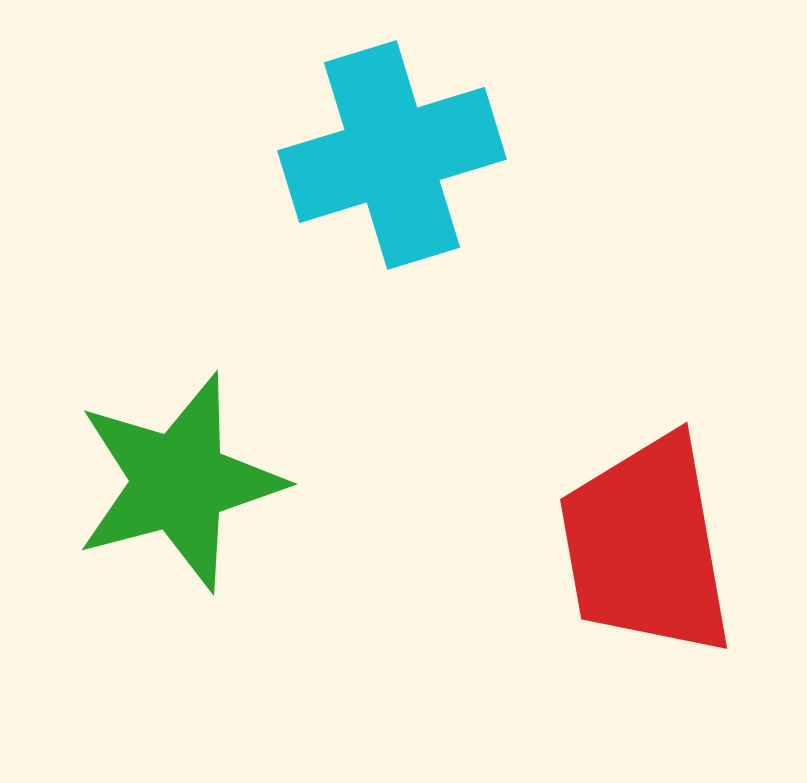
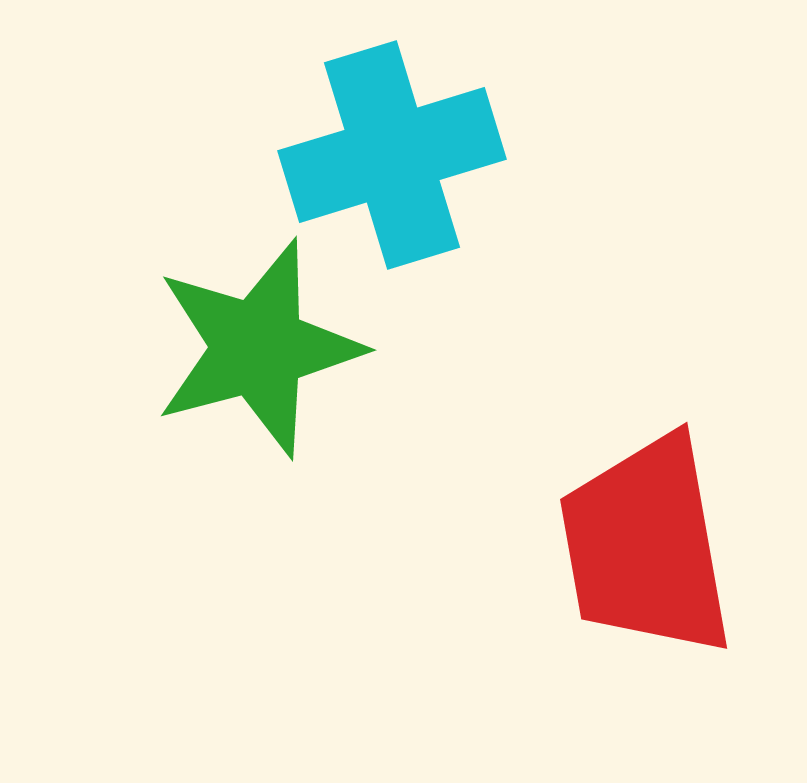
green star: moved 79 px right, 134 px up
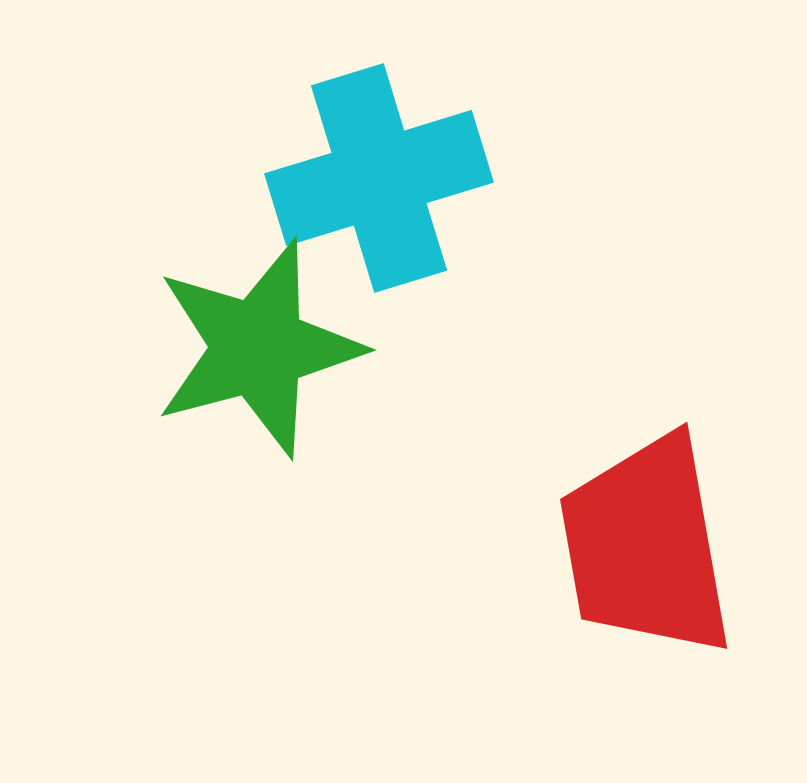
cyan cross: moved 13 px left, 23 px down
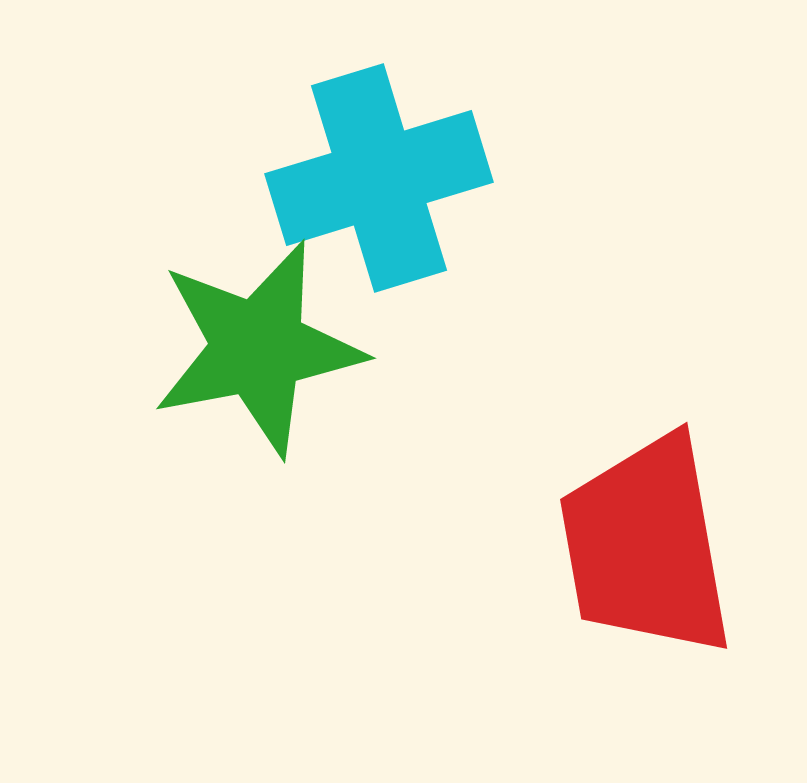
green star: rotated 4 degrees clockwise
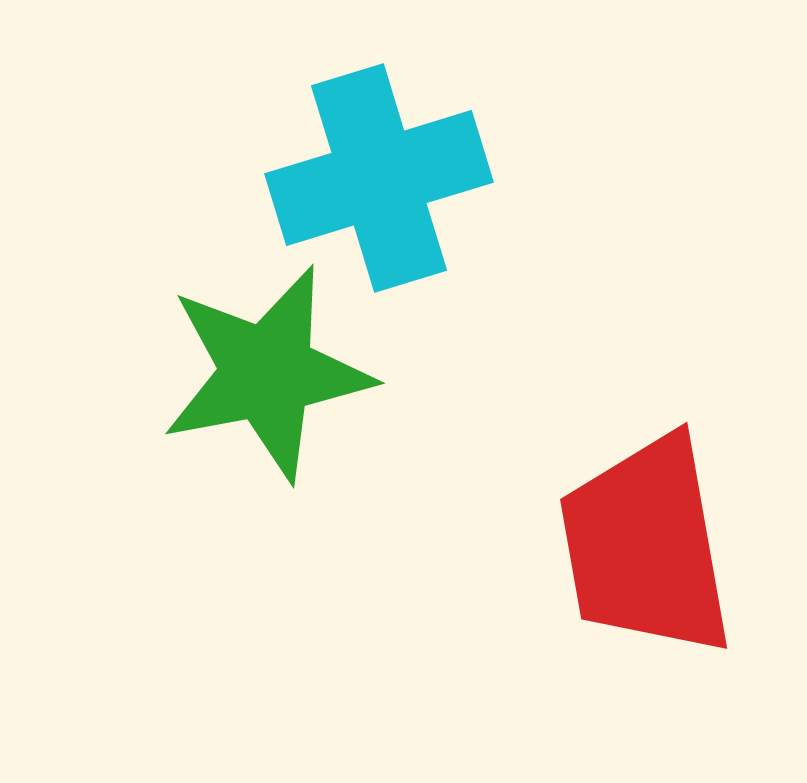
green star: moved 9 px right, 25 px down
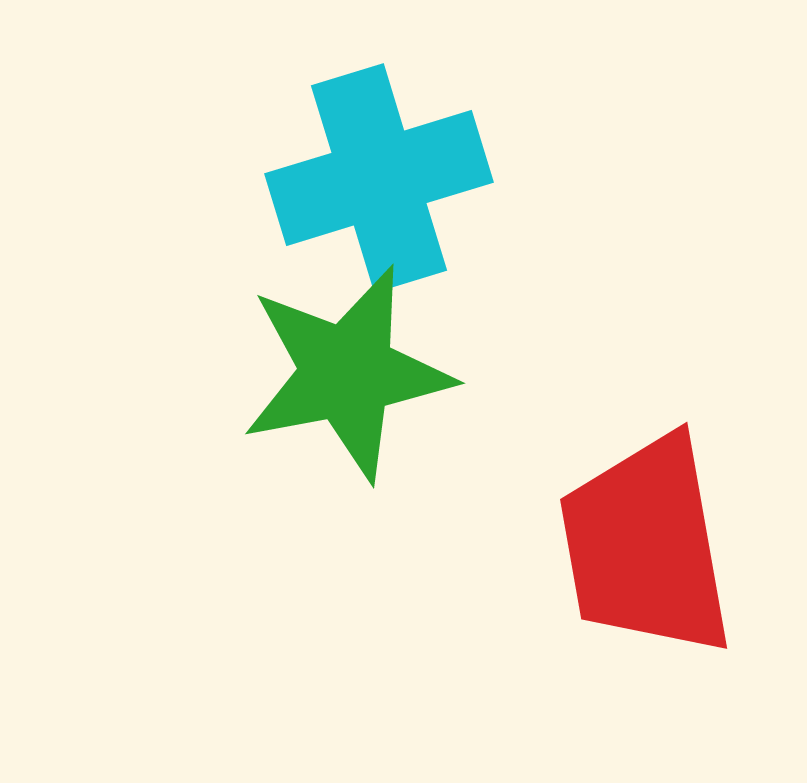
green star: moved 80 px right
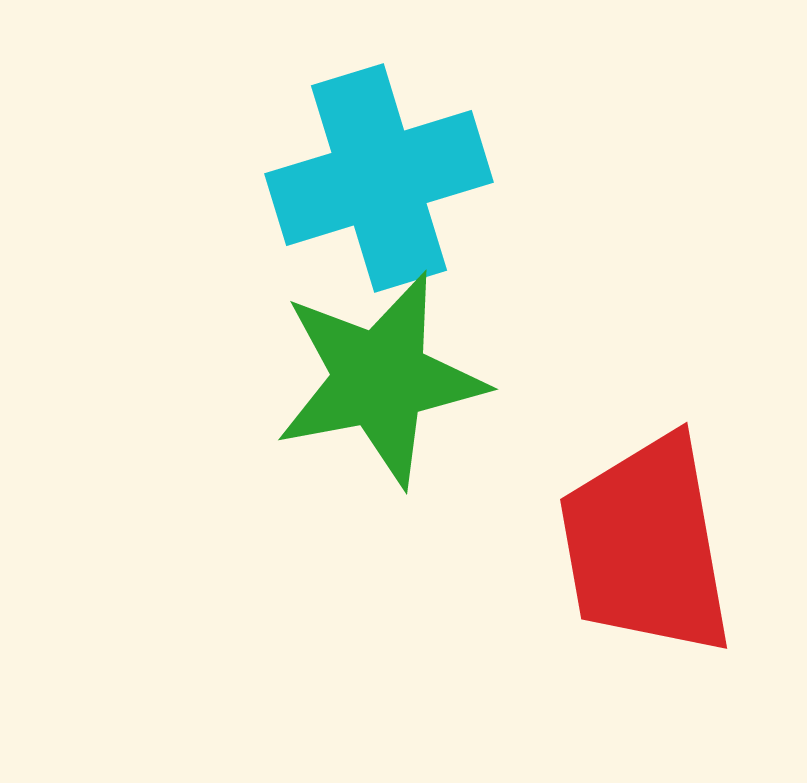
green star: moved 33 px right, 6 px down
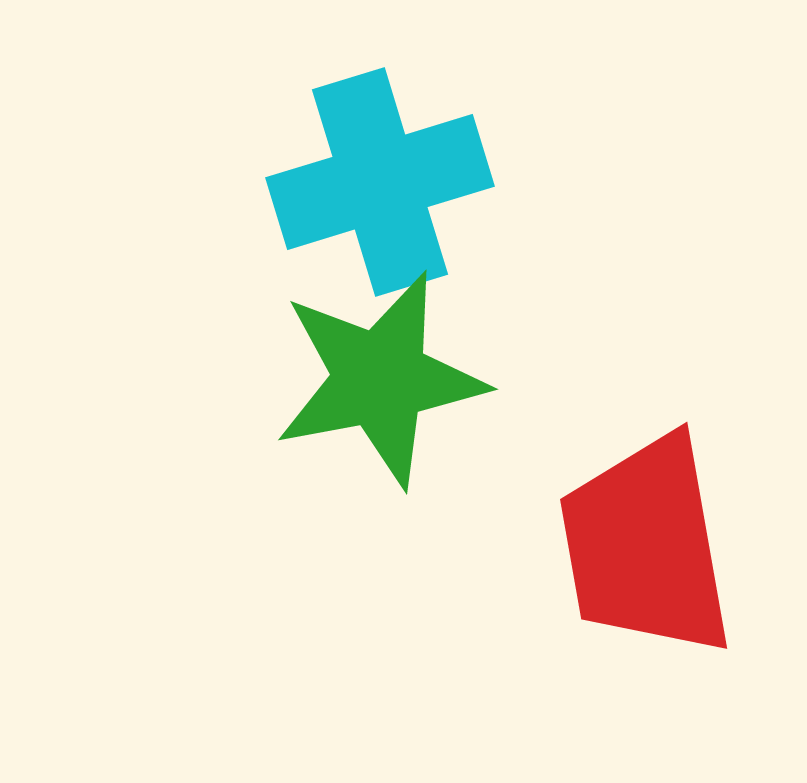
cyan cross: moved 1 px right, 4 px down
